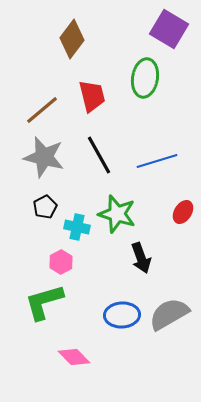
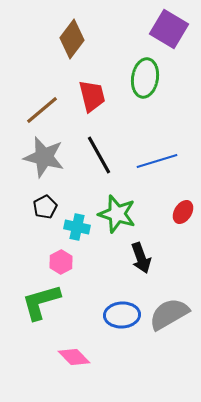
green L-shape: moved 3 px left
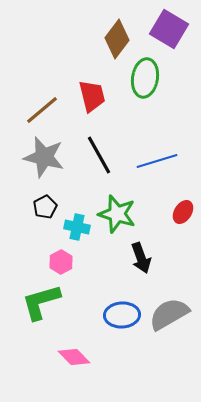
brown diamond: moved 45 px right
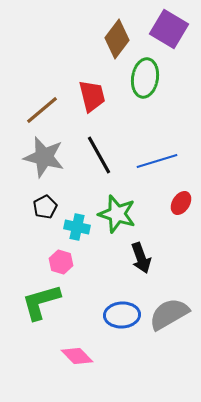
red ellipse: moved 2 px left, 9 px up
pink hexagon: rotated 15 degrees counterclockwise
pink diamond: moved 3 px right, 1 px up
